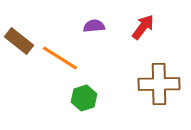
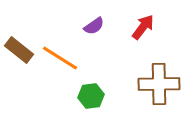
purple semicircle: rotated 150 degrees clockwise
brown rectangle: moved 9 px down
green hexagon: moved 7 px right, 2 px up; rotated 10 degrees clockwise
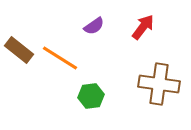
brown cross: rotated 9 degrees clockwise
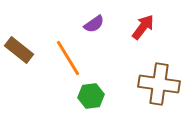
purple semicircle: moved 2 px up
orange line: moved 8 px right; rotated 27 degrees clockwise
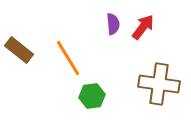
purple semicircle: moved 19 px right; rotated 60 degrees counterclockwise
green hexagon: moved 1 px right
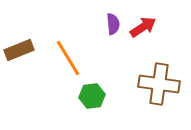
red arrow: rotated 20 degrees clockwise
brown rectangle: rotated 60 degrees counterclockwise
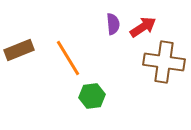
brown cross: moved 5 px right, 22 px up
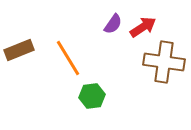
purple semicircle: rotated 40 degrees clockwise
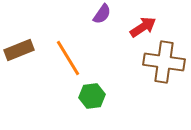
purple semicircle: moved 11 px left, 10 px up
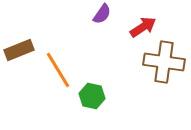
orange line: moved 10 px left, 12 px down
green hexagon: rotated 20 degrees clockwise
